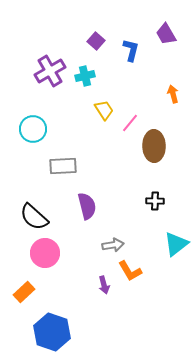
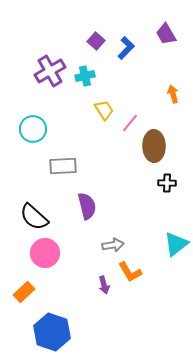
blue L-shape: moved 5 px left, 2 px up; rotated 30 degrees clockwise
black cross: moved 12 px right, 18 px up
orange L-shape: moved 1 px down
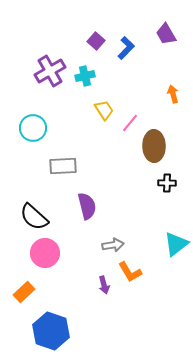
cyan circle: moved 1 px up
blue hexagon: moved 1 px left, 1 px up
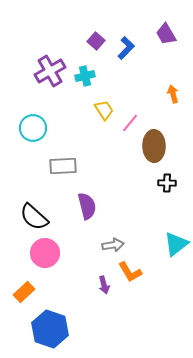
blue hexagon: moved 1 px left, 2 px up
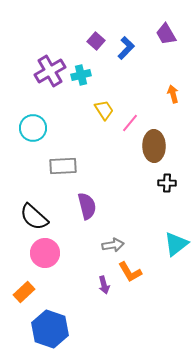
cyan cross: moved 4 px left, 1 px up
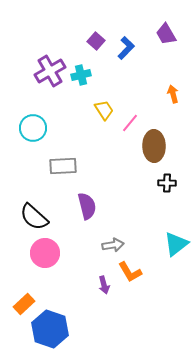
orange rectangle: moved 12 px down
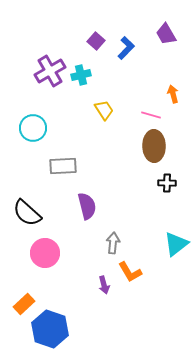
pink line: moved 21 px right, 8 px up; rotated 66 degrees clockwise
black semicircle: moved 7 px left, 4 px up
gray arrow: moved 2 px up; rotated 75 degrees counterclockwise
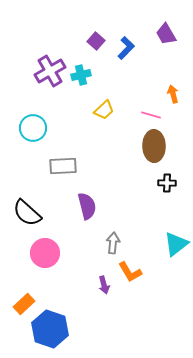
yellow trapezoid: rotated 80 degrees clockwise
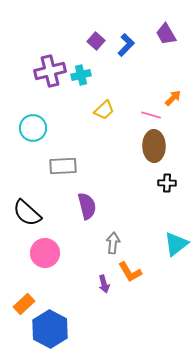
blue L-shape: moved 3 px up
purple cross: rotated 16 degrees clockwise
orange arrow: moved 4 px down; rotated 60 degrees clockwise
purple arrow: moved 1 px up
blue hexagon: rotated 9 degrees clockwise
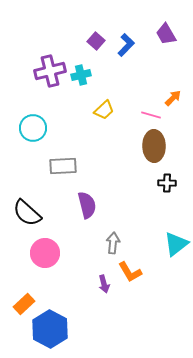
purple semicircle: moved 1 px up
